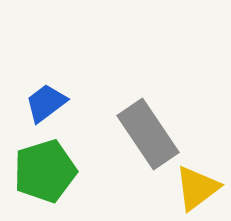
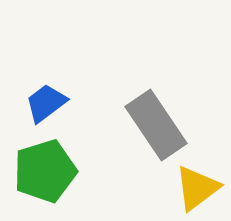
gray rectangle: moved 8 px right, 9 px up
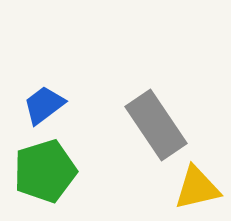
blue trapezoid: moved 2 px left, 2 px down
yellow triangle: rotated 24 degrees clockwise
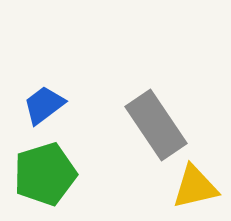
green pentagon: moved 3 px down
yellow triangle: moved 2 px left, 1 px up
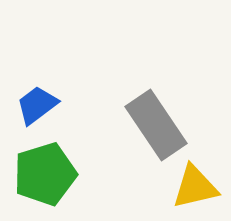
blue trapezoid: moved 7 px left
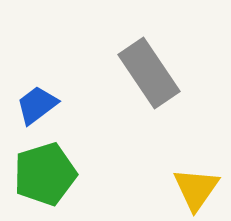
gray rectangle: moved 7 px left, 52 px up
yellow triangle: moved 1 px right, 2 px down; rotated 42 degrees counterclockwise
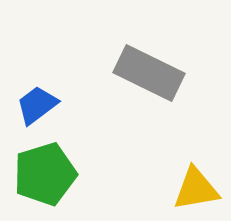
gray rectangle: rotated 30 degrees counterclockwise
yellow triangle: rotated 45 degrees clockwise
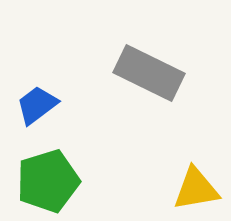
green pentagon: moved 3 px right, 7 px down
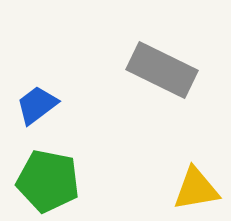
gray rectangle: moved 13 px right, 3 px up
green pentagon: rotated 28 degrees clockwise
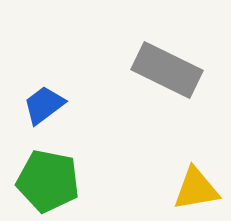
gray rectangle: moved 5 px right
blue trapezoid: moved 7 px right
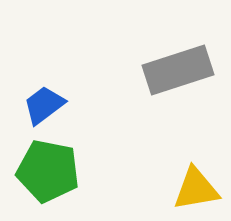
gray rectangle: moved 11 px right; rotated 44 degrees counterclockwise
green pentagon: moved 10 px up
